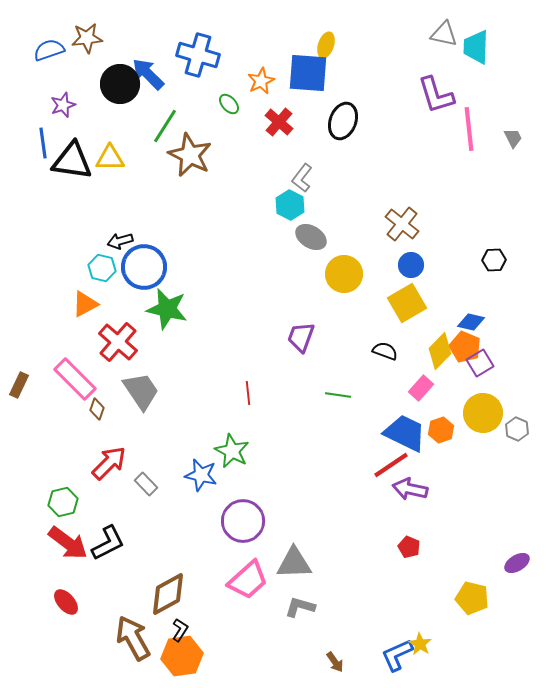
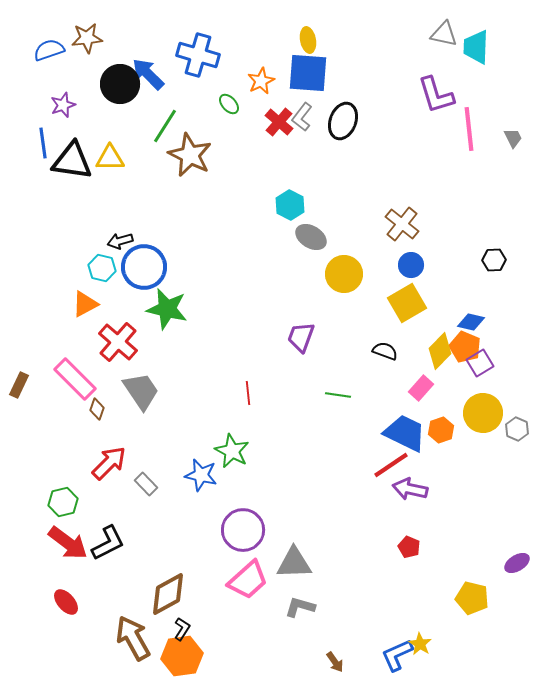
yellow ellipse at (326, 45): moved 18 px left, 5 px up; rotated 30 degrees counterclockwise
gray L-shape at (302, 178): moved 61 px up
purple circle at (243, 521): moved 9 px down
black L-shape at (180, 630): moved 2 px right, 1 px up
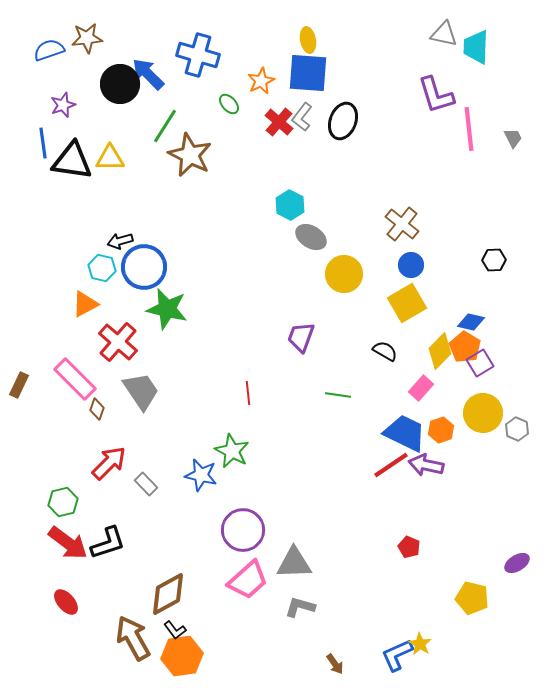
orange pentagon at (465, 347): rotated 8 degrees clockwise
black semicircle at (385, 351): rotated 10 degrees clockwise
purple arrow at (410, 489): moved 16 px right, 24 px up
black L-shape at (108, 543): rotated 9 degrees clockwise
black L-shape at (182, 629): moved 7 px left, 1 px down; rotated 110 degrees clockwise
brown arrow at (335, 662): moved 2 px down
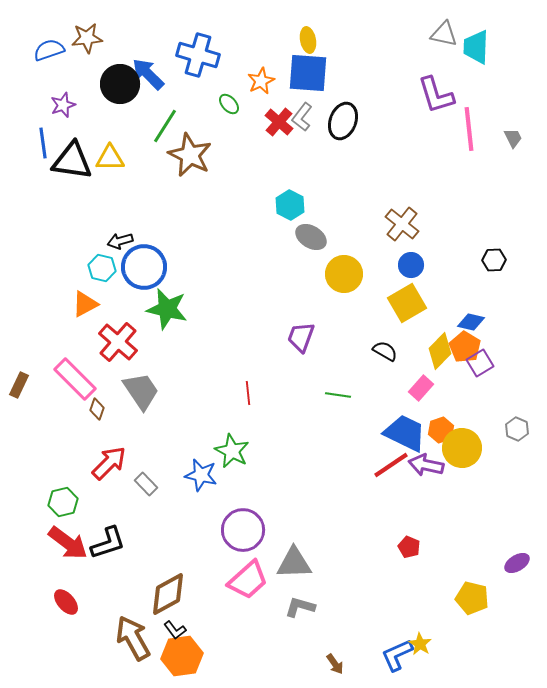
yellow circle at (483, 413): moved 21 px left, 35 px down
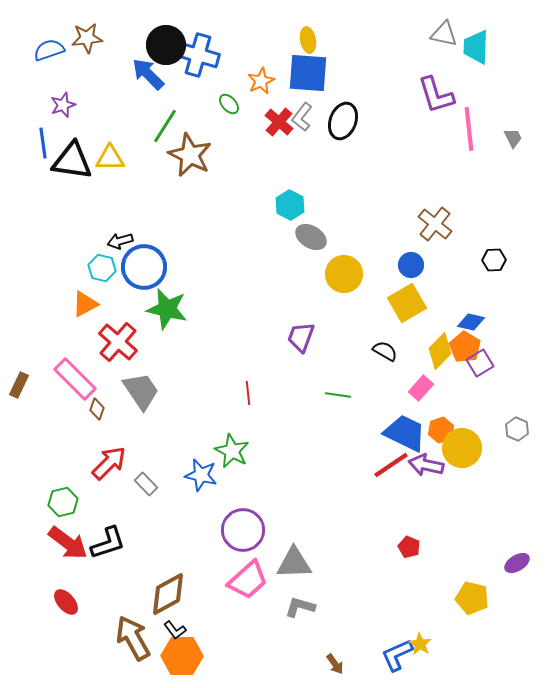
black circle at (120, 84): moved 46 px right, 39 px up
brown cross at (402, 224): moved 33 px right
orange hexagon at (182, 656): rotated 9 degrees clockwise
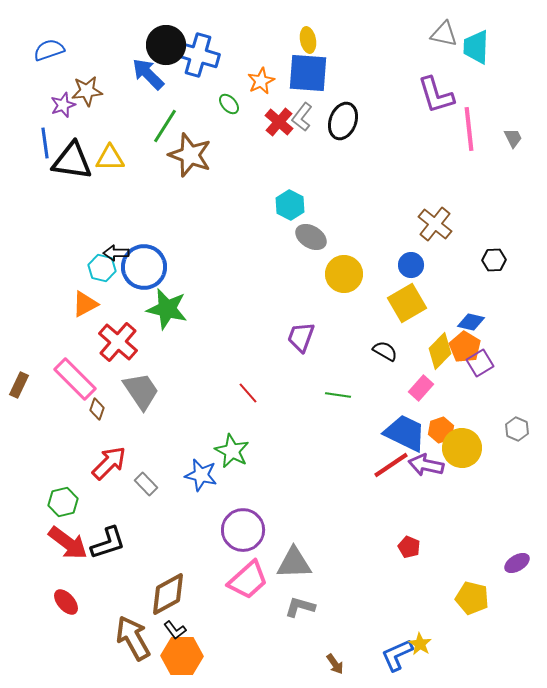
brown star at (87, 38): moved 53 px down
blue line at (43, 143): moved 2 px right
brown star at (190, 155): rotated 6 degrees counterclockwise
black arrow at (120, 241): moved 4 px left, 12 px down; rotated 15 degrees clockwise
red line at (248, 393): rotated 35 degrees counterclockwise
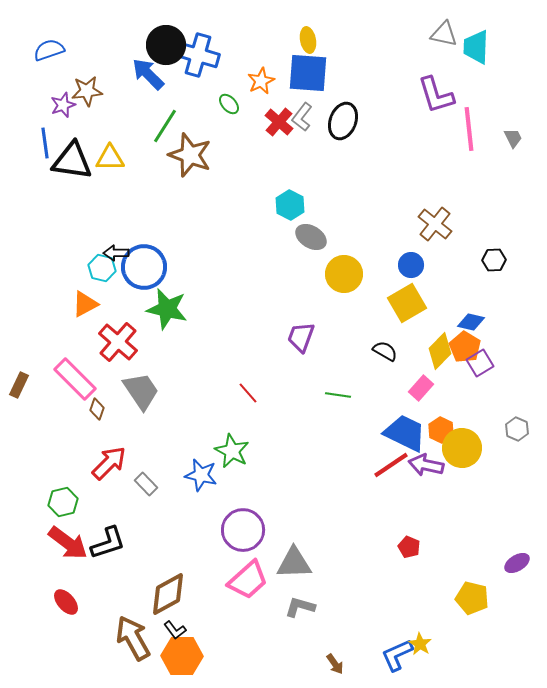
orange hexagon at (441, 430): rotated 15 degrees counterclockwise
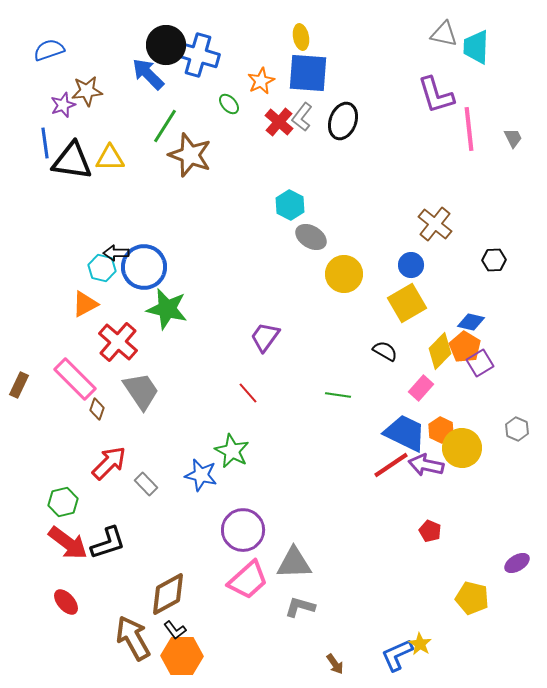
yellow ellipse at (308, 40): moved 7 px left, 3 px up
purple trapezoid at (301, 337): moved 36 px left; rotated 16 degrees clockwise
red pentagon at (409, 547): moved 21 px right, 16 px up
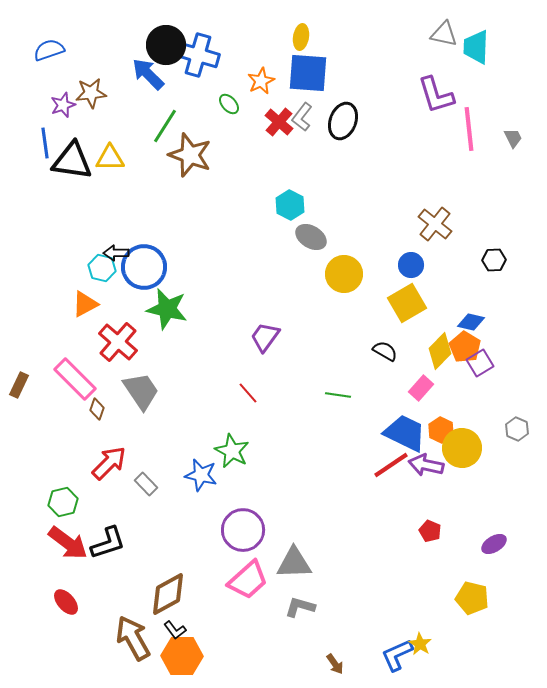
yellow ellipse at (301, 37): rotated 20 degrees clockwise
brown star at (87, 91): moved 4 px right, 2 px down
purple ellipse at (517, 563): moved 23 px left, 19 px up
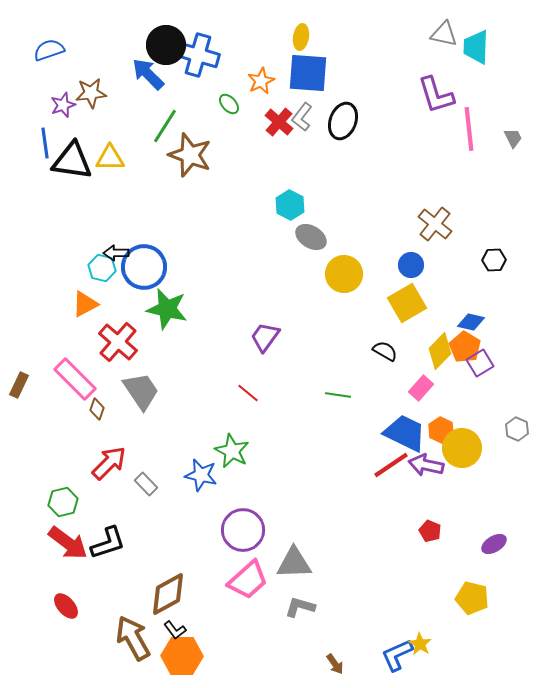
red line at (248, 393): rotated 10 degrees counterclockwise
red ellipse at (66, 602): moved 4 px down
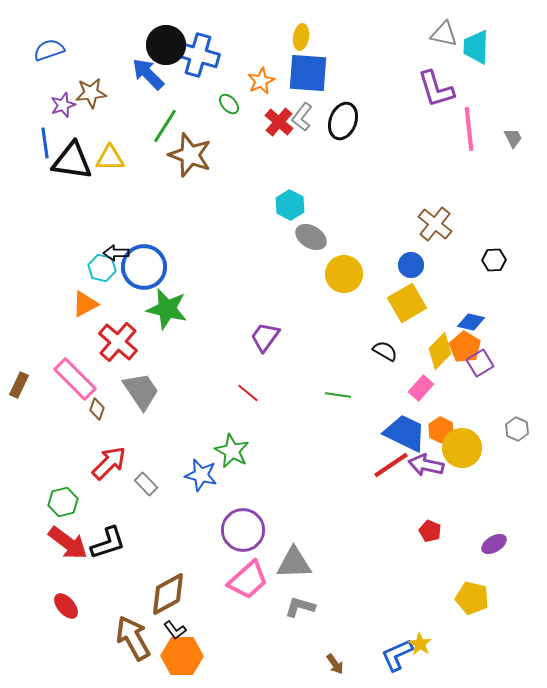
purple L-shape at (436, 95): moved 6 px up
